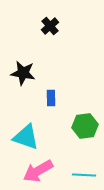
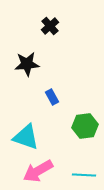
black star: moved 4 px right, 9 px up; rotated 15 degrees counterclockwise
blue rectangle: moved 1 px right, 1 px up; rotated 28 degrees counterclockwise
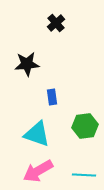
black cross: moved 6 px right, 3 px up
blue rectangle: rotated 21 degrees clockwise
cyan triangle: moved 11 px right, 3 px up
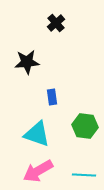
black star: moved 2 px up
green hexagon: rotated 15 degrees clockwise
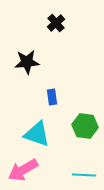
pink arrow: moved 15 px left, 1 px up
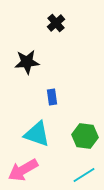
green hexagon: moved 10 px down
cyan line: rotated 35 degrees counterclockwise
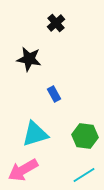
black star: moved 2 px right, 3 px up; rotated 15 degrees clockwise
blue rectangle: moved 2 px right, 3 px up; rotated 21 degrees counterclockwise
cyan triangle: moved 2 px left; rotated 36 degrees counterclockwise
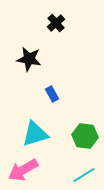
blue rectangle: moved 2 px left
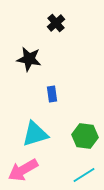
blue rectangle: rotated 21 degrees clockwise
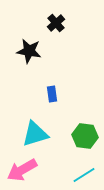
black star: moved 8 px up
pink arrow: moved 1 px left
